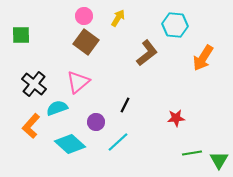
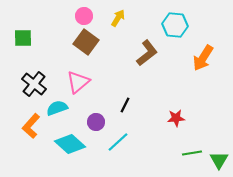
green square: moved 2 px right, 3 px down
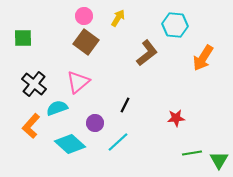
purple circle: moved 1 px left, 1 px down
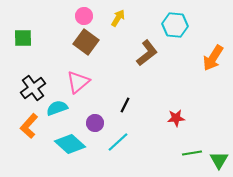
orange arrow: moved 10 px right
black cross: moved 1 px left, 4 px down; rotated 15 degrees clockwise
orange L-shape: moved 2 px left
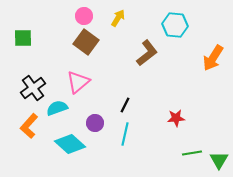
cyan line: moved 7 px right, 8 px up; rotated 35 degrees counterclockwise
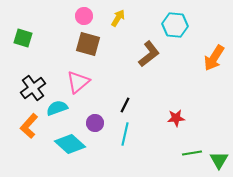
green square: rotated 18 degrees clockwise
brown square: moved 2 px right, 2 px down; rotated 20 degrees counterclockwise
brown L-shape: moved 2 px right, 1 px down
orange arrow: moved 1 px right
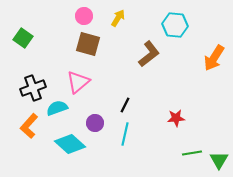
green square: rotated 18 degrees clockwise
black cross: rotated 15 degrees clockwise
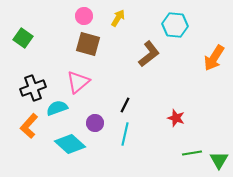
red star: rotated 24 degrees clockwise
